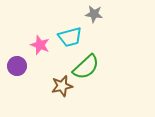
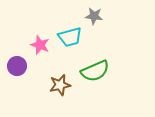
gray star: moved 2 px down
green semicircle: moved 9 px right, 4 px down; rotated 20 degrees clockwise
brown star: moved 2 px left, 1 px up
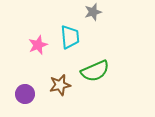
gray star: moved 1 px left, 4 px up; rotated 24 degrees counterclockwise
cyan trapezoid: rotated 80 degrees counterclockwise
pink star: moved 2 px left; rotated 30 degrees clockwise
purple circle: moved 8 px right, 28 px down
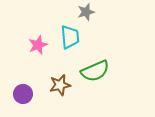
gray star: moved 7 px left
purple circle: moved 2 px left
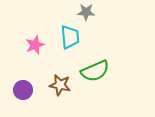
gray star: rotated 18 degrees clockwise
pink star: moved 3 px left
brown star: rotated 25 degrees clockwise
purple circle: moved 4 px up
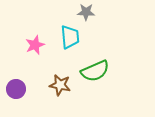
purple circle: moved 7 px left, 1 px up
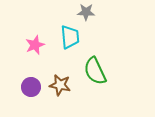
green semicircle: rotated 88 degrees clockwise
purple circle: moved 15 px right, 2 px up
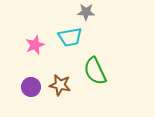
cyan trapezoid: rotated 85 degrees clockwise
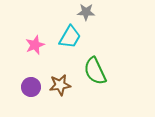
cyan trapezoid: rotated 50 degrees counterclockwise
brown star: rotated 20 degrees counterclockwise
